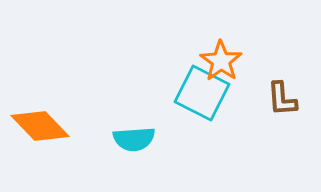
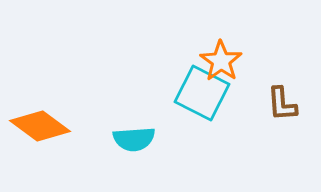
brown L-shape: moved 5 px down
orange diamond: rotated 10 degrees counterclockwise
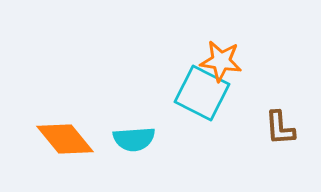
orange star: rotated 27 degrees counterclockwise
brown L-shape: moved 2 px left, 24 px down
orange diamond: moved 25 px right, 13 px down; rotated 14 degrees clockwise
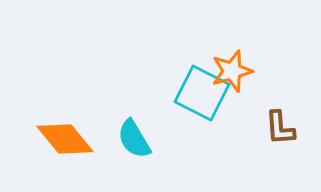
orange star: moved 11 px right, 10 px down; rotated 24 degrees counterclockwise
cyan semicircle: rotated 63 degrees clockwise
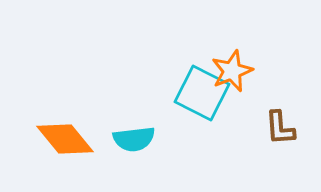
orange star: rotated 6 degrees counterclockwise
cyan semicircle: rotated 66 degrees counterclockwise
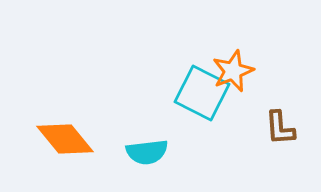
orange star: moved 1 px right
cyan semicircle: moved 13 px right, 13 px down
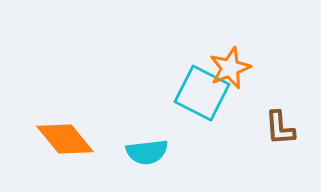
orange star: moved 3 px left, 3 px up
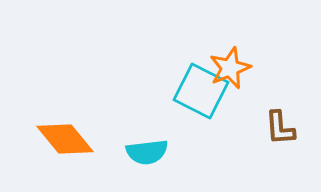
cyan square: moved 1 px left, 2 px up
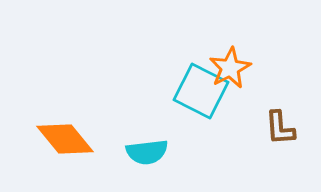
orange star: rotated 6 degrees counterclockwise
